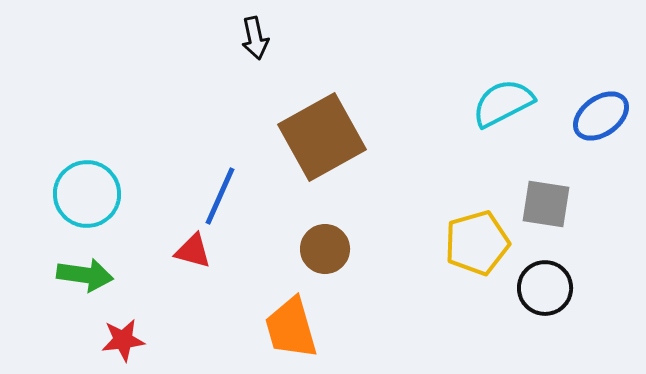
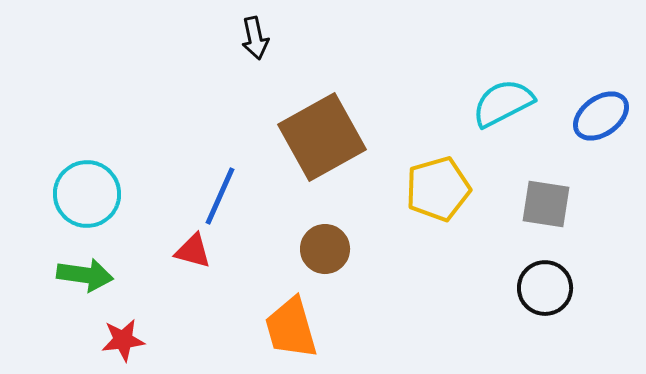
yellow pentagon: moved 39 px left, 54 px up
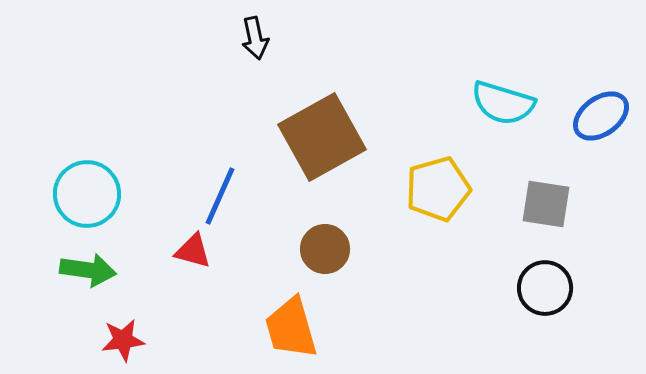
cyan semicircle: rotated 136 degrees counterclockwise
green arrow: moved 3 px right, 5 px up
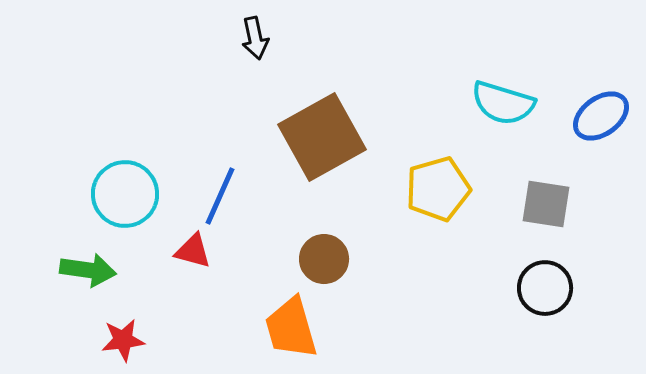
cyan circle: moved 38 px right
brown circle: moved 1 px left, 10 px down
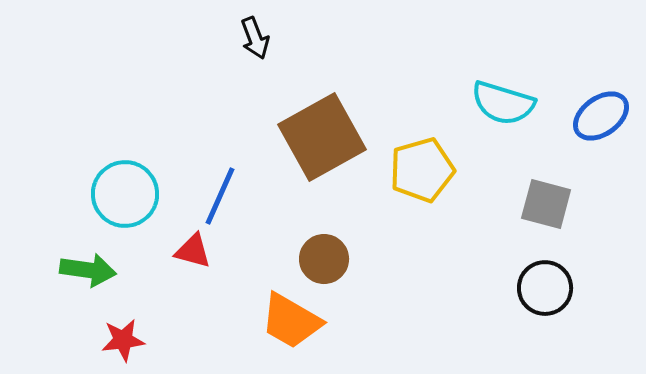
black arrow: rotated 9 degrees counterclockwise
yellow pentagon: moved 16 px left, 19 px up
gray square: rotated 6 degrees clockwise
orange trapezoid: moved 7 px up; rotated 44 degrees counterclockwise
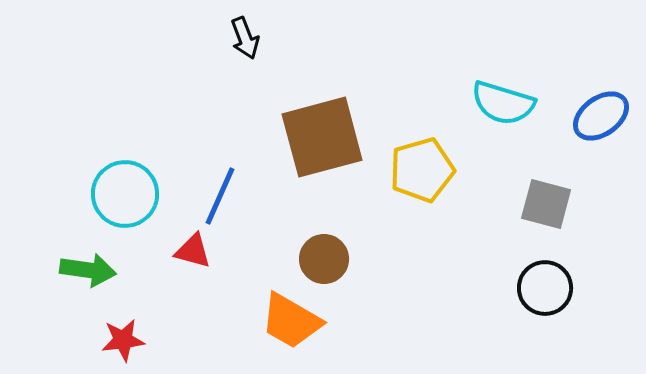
black arrow: moved 10 px left
brown square: rotated 14 degrees clockwise
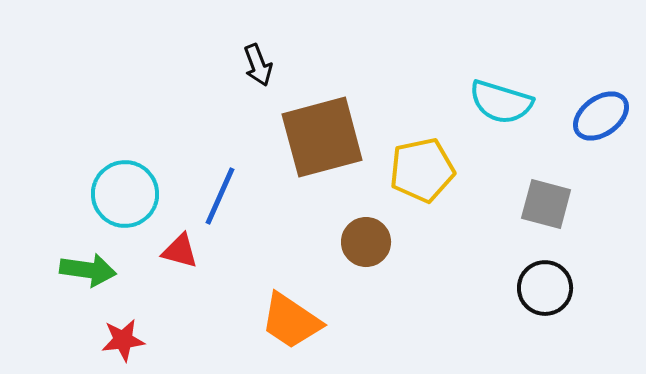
black arrow: moved 13 px right, 27 px down
cyan semicircle: moved 2 px left, 1 px up
yellow pentagon: rotated 4 degrees clockwise
red triangle: moved 13 px left
brown circle: moved 42 px right, 17 px up
orange trapezoid: rotated 4 degrees clockwise
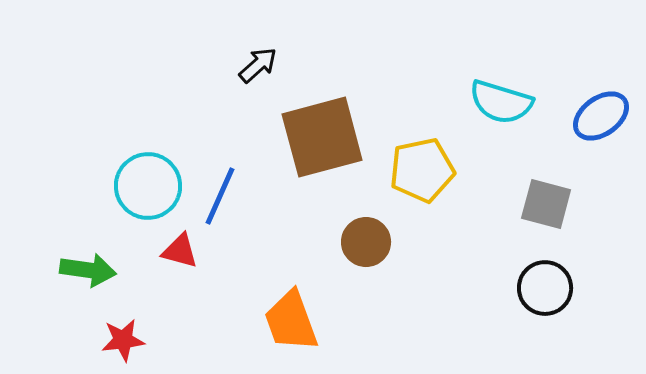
black arrow: rotated 111 degrees counterclockwise
cyan circle: moved 23 px right, 8 px up
orange trapezoid: rotated 36 degrees clockwise
